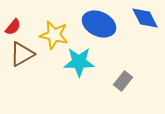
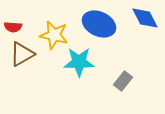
red semicircle: rotated 54 degrees clockwise
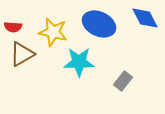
yellow star: moved 1 px left, 3 px up
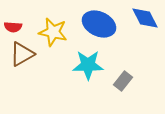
cyan star: moved 9 px right, 3 px down
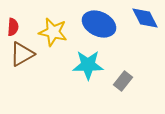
red semicircle: rotated 90 degrees counterclockwise
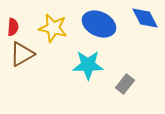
yellow star: moved 4 px up
gray rectangle: moved 2 px right, 3 px down
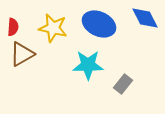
gray rectangle: moved 2 px left
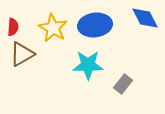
blue ellipse: moved 4 px left, 1 px down; rotated 32 degrees counterclockwise
yellow star: rotated 16 degrees clockwise
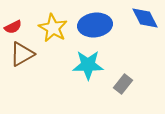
red semicircle: rotated 60 degrees clockwise
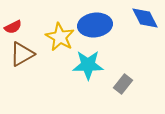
yellow star: moved 7 px right, 9 px down
